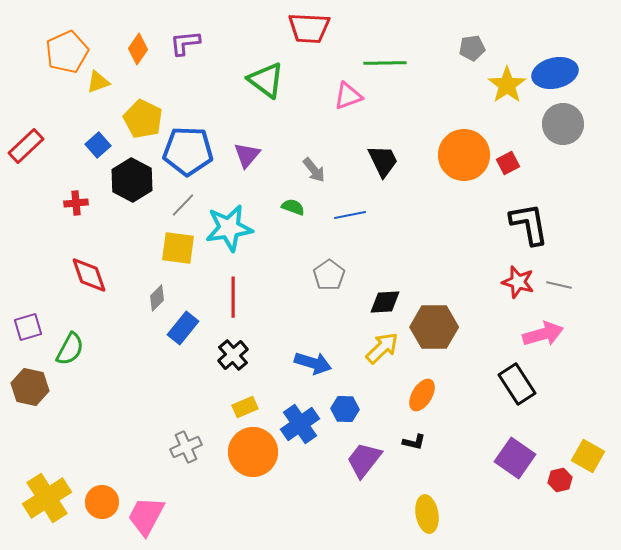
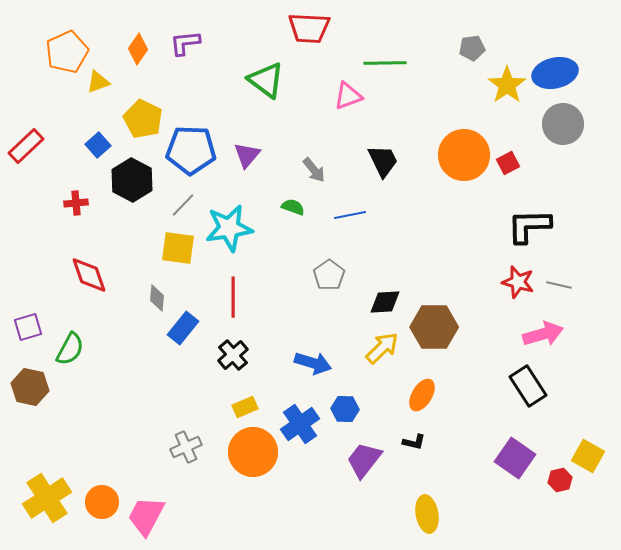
blue pentagon at (188, 151): moved 3 px right, 1 px up
black L-shape at (529, 224): moved 2 px down; rotated 81 degrees counterclockwise
gray diamond at (157, 298): rotated 40 degrees counterclockwise
black rectangle at (517, 384): moved 11 px right, 2 px down
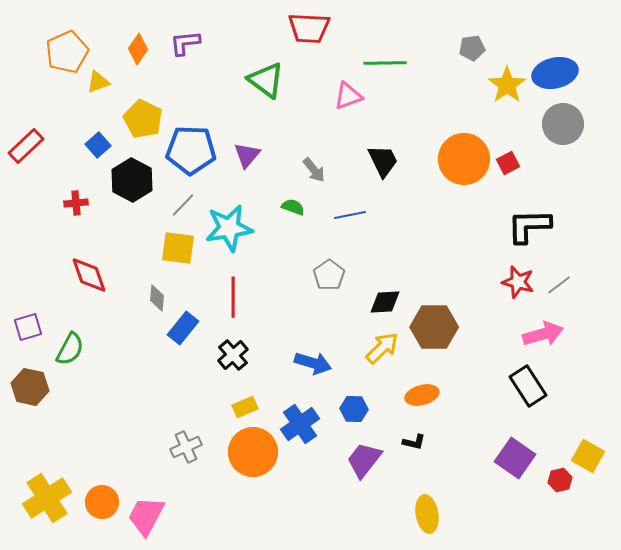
orange circle at (464, 155): moved 4 px down
gray line at (559, 285): rotated 50 degrees counterclockwise
orange ellipse at (422, 395): rotated 44 degrees clockwise
blue hexagon at (345, 409): moved 9 px right
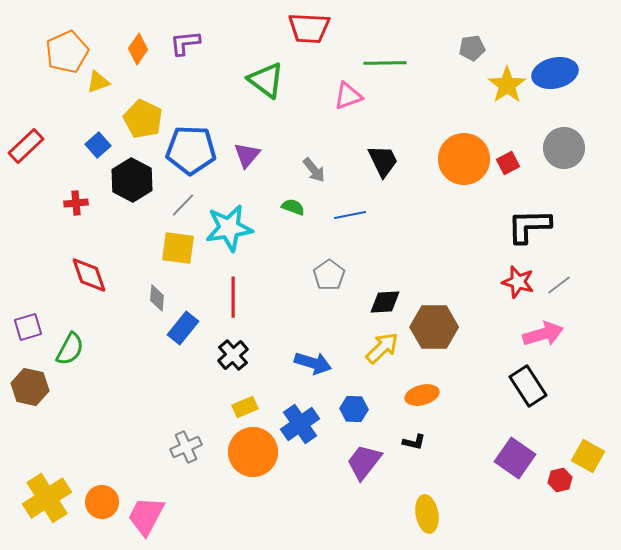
gray circle at (563, 124): moved 1 px right, 24 px down
purple trapezoid at (364, 460): moved 2 px down
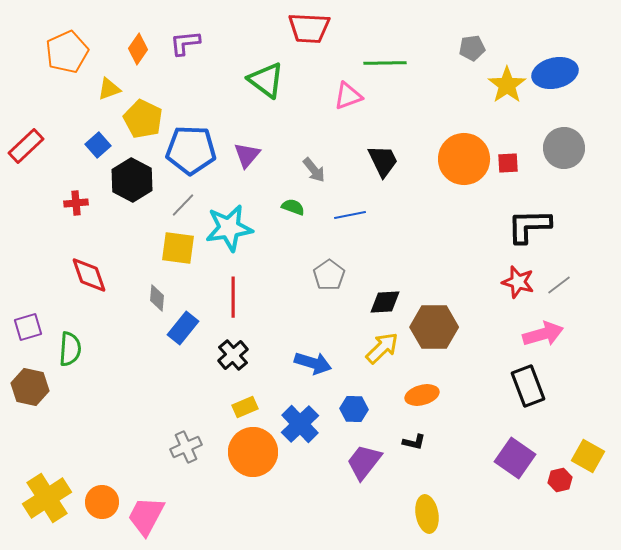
yellow triangle at (98, 82): moved 11 px right, 7 px down
red square at (508, 163): rotated 25 degrees clockwise
green semicircle at (70, 349): rotated 24 degrees counterclockwise
black rectangle at (528, 386): rotated 12 degrees clockwise
blue cross at (300, 424): rotated 9 degrees counterclockwise
